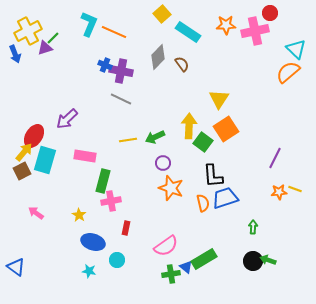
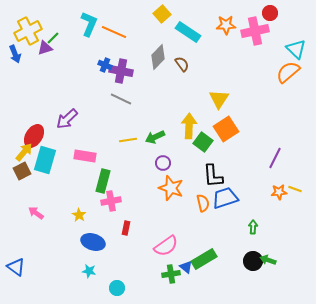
cyan circle at (117, 260): moved 28 px down
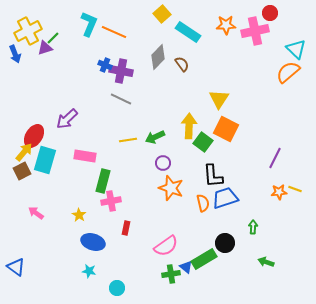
orange square at (226, 129): rotated 30 degrees counterclockwise
green arrow at (268, 260): moved 2 px left, 2 px down
black circle at (253, 261): moved 28 px left, 18 px up
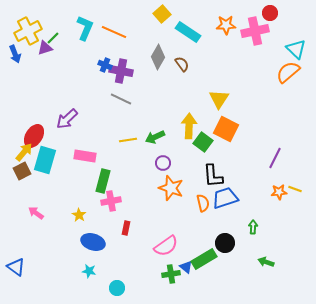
cyan L-shape at (89, 24): moved 4 px left, 4 px down
gray diamond at (158, 57): rotated 15 degrees counterclockwise
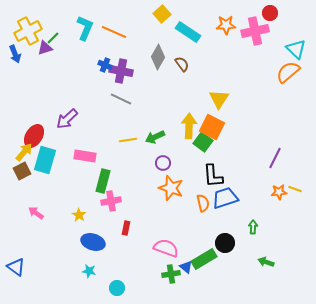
orange square at (226, 129): moved 14 px left, 2 px up
pink semicircle at (166, 246): moved 2 px down; rotated 125 degrees counterclockwise
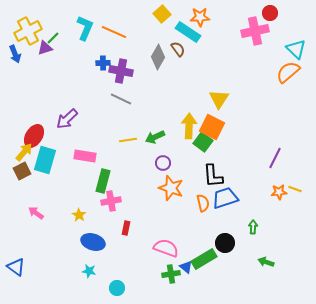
orange star at (226, 25): moved 26 px left, 8 px up
brown semicircle at (182, 64): moved 4 px left, 15 px up
blue cross at (105, 65): moved 2 px left, 2 px up; rotated 24 degrees counterclockwise
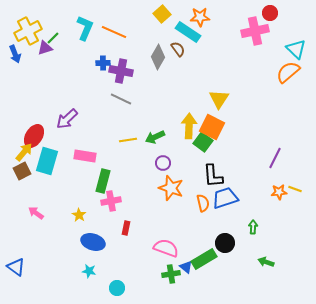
cyan rectangle at (45, 160): moved 2 px right, 1 px down
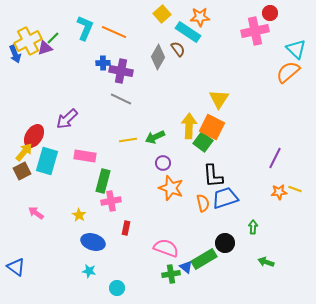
yellow cross at (28, 31): moved 10 px down
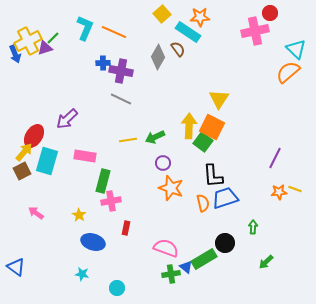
green arrow at (266, 262): rotated 63 degrees counterclockwise
cyan star at (89, 271): moved 7 px left, 3 px down
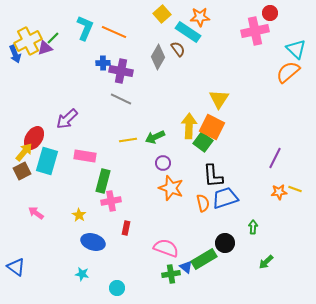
red ellipse at (34, 136): moved 2 px down
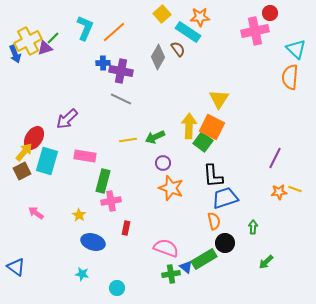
orange line at (114, 32): rotated 65 degrees counterclockwise
orange semicircle at (288, 72): moved 2 px right, 5 px down; rotated 45 degrees counterclockwise
orange semicircle at (203, 203): moved 11 px right, 18 px down
